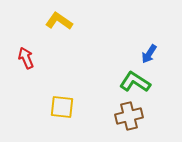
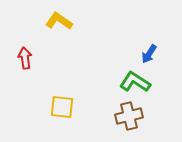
red arrow: moved 1 px left; rotated 15 degrees clockwise
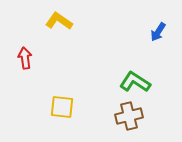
blue arrow: moved 9 px right, 22 px up
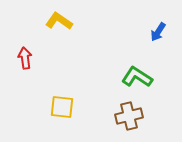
green L-shape: moved 2 px right, 5 px up
